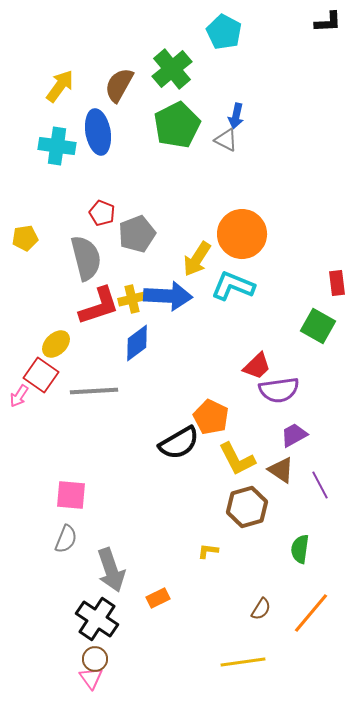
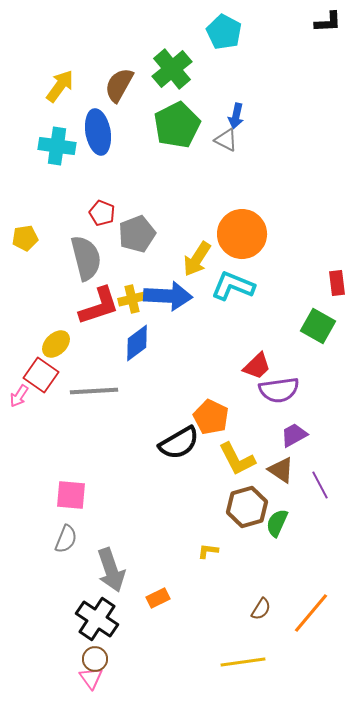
green semicircle at (300, 549): moved 23 px left, 26 px up; rotated 16 degrees clockwise
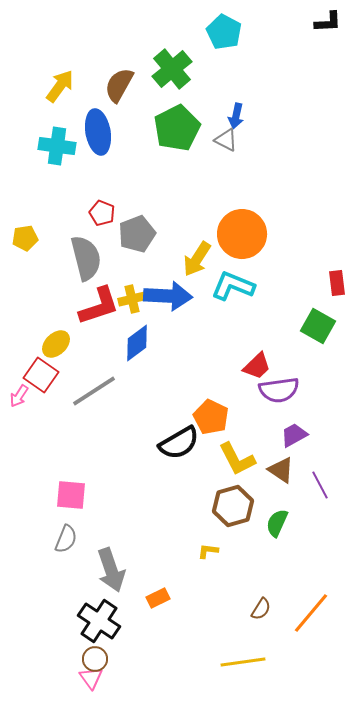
green pentagon at (177, 125): moved 3 px down
gray line at (94, 391): rotated 30 degrees counterclockwise
brown hexagon at (247, 507): moved 14 px left, 1 px up
black cross at (97, 619): moved 2 px right, 2 px down
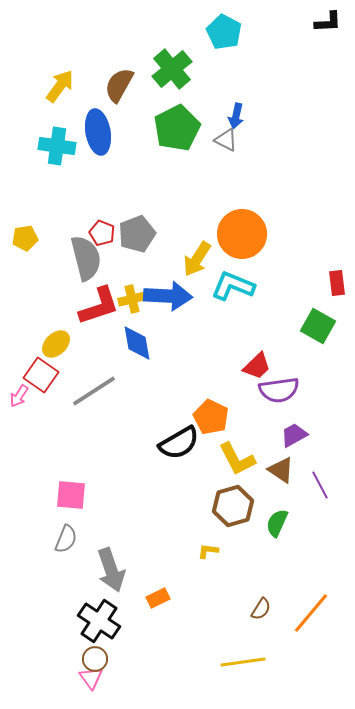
red pentagon at (102, 213): moved 20 px down
blue diamond at (137, 343): rotated 63 degrees counterclockwise
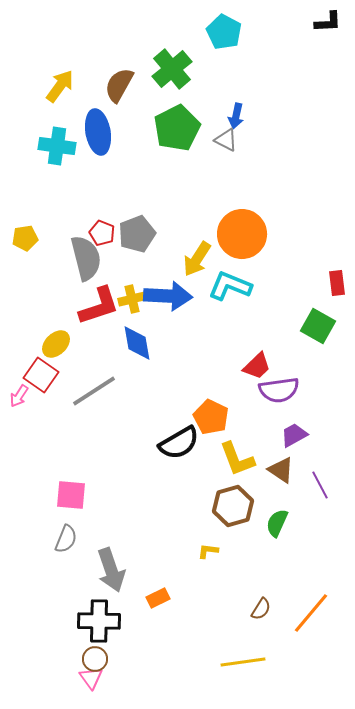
cyan L-shape at (233, 286): moved 3 px left
yellow L-shape at (237, 459): rotated 6 degrees clockwise
black cross at (99, 621): rotated 33 degrees counterclockwise
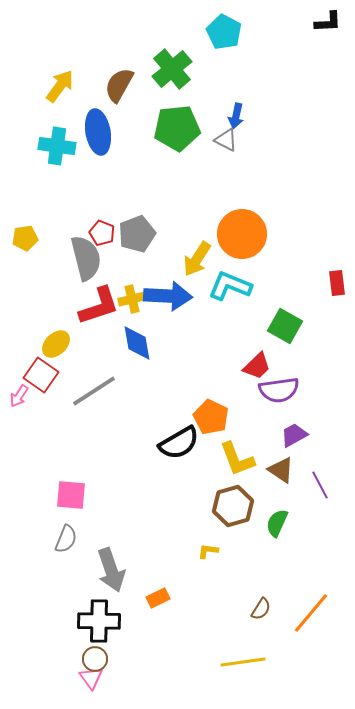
green pentagon at (177, 128): rotated 21 degrees clockwise
green square at (318, 326): moved 33 px left
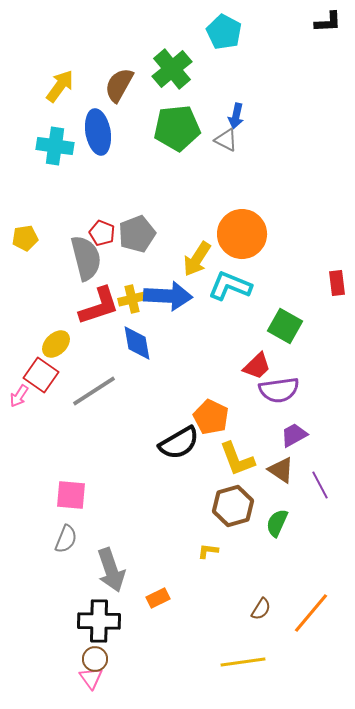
cyan cross at (57, 146): moved 2 px left
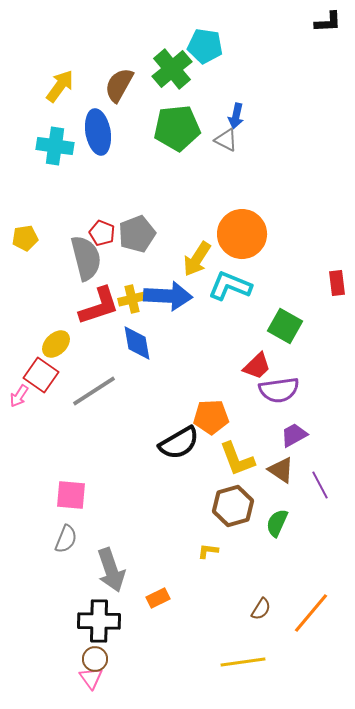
cyan pentagon at (224, 32): moved 19 px left, 14 px down; rotated 20 degrees counterclockwise
orange pentagon at (211, 417): rotated 28 degrees counterclockwise
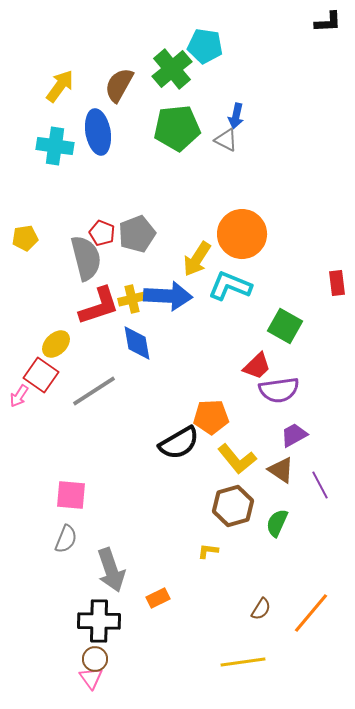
yellow L-shape at (237, 459): rotated 18 degrees counterclockwise
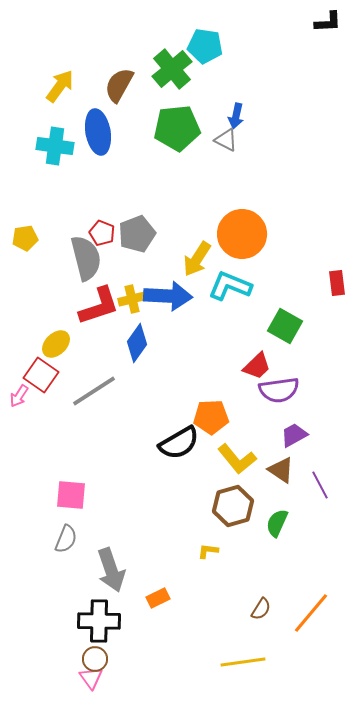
blue diamond at (137, 343): rotated 45 degrees clockwise
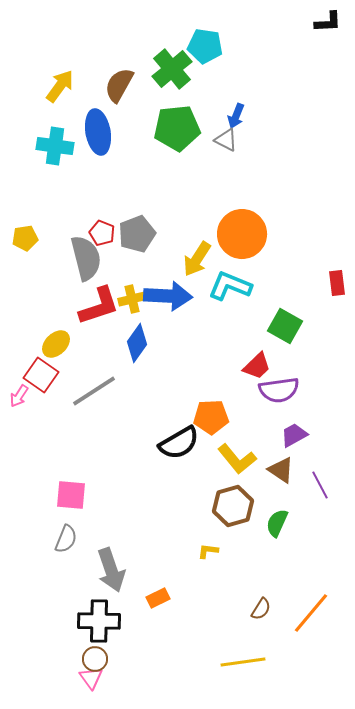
blue arrow at (236, 116): rotated 10 degrees clockwise
